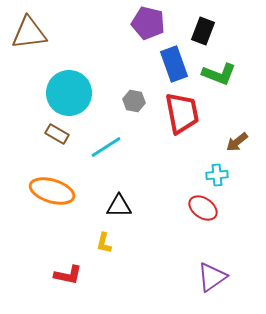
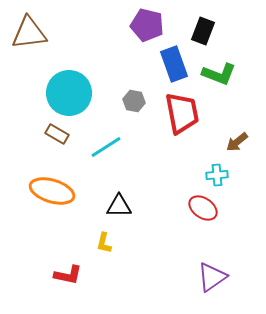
purple pentagon: moved 1 px left, 2 px down
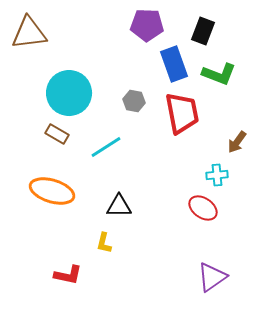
purple pentagon: rotated 12 degrees counterclockwise
brown arrow: rotated 15 degrees counterclockwise
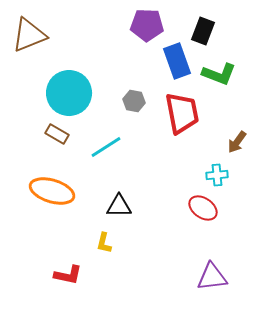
brown triangle: moved 2 px down; rotated 15 degrees counterclockwise
blue rectangle: moved 3 px right, 3 px up
purple triangle: rotated 28 degrees clockwise
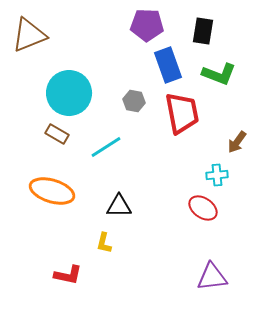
black rectangle: rotated 12 degrees counterclockwise
blue rectangle: moved 9 px left, 4 px down
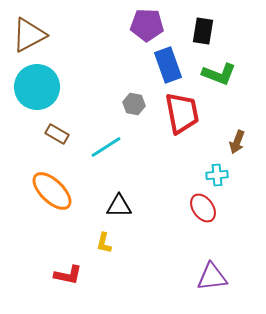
brown triangle: rotated 6 degrees counterclockwise
cyan circle: moved 32 px left, 6 px up
gray hexagon: moved 3 px down
brown arrow: rotated 15 degrees counterclockwise
orange ellipse: rotated 27 degrees clockwise
red ellipse: rotated 20 degrees clockwise
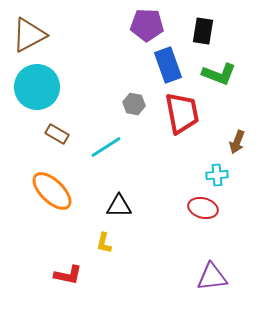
red ellipse: rotated 40 degrees counterclockwise
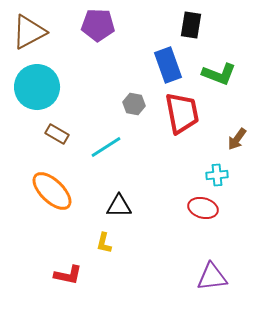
purple pentagon: moved 49 px left
black rectangle: moved 12 px left, 6 px up
brown triangle: moved 3 px up
brown arrow: moved 3 px up; rotated 15 degrees clockwise
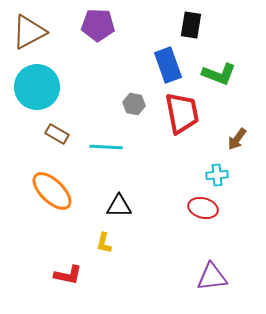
cyan line: rotated 36 degrees clockwise
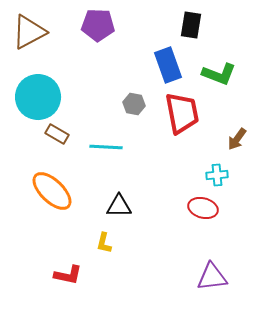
cyan circle: moved 1 px right, 10 px down
